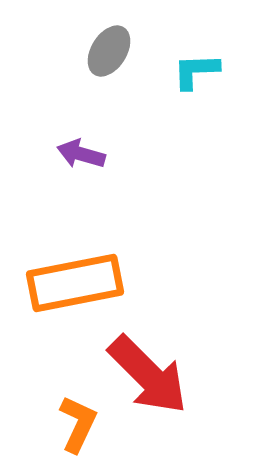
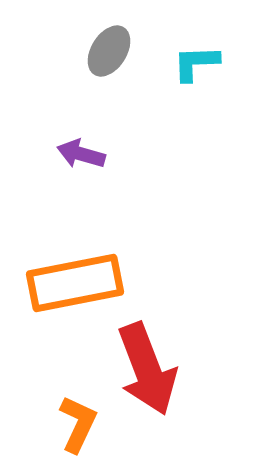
cyan L-shape: moved 8 px up
red arrow: moved 1 px left, 6 px up; rotated 24 degrees clockwise
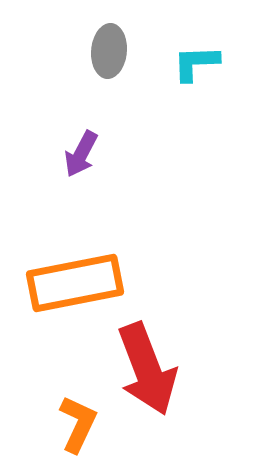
gray ellipse: rotated 27 degrees counterclockwise
purple arrow: rotated 78 degrees counterclockwise
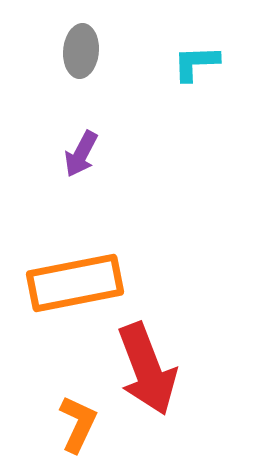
gray ellipse: moved 28 px left
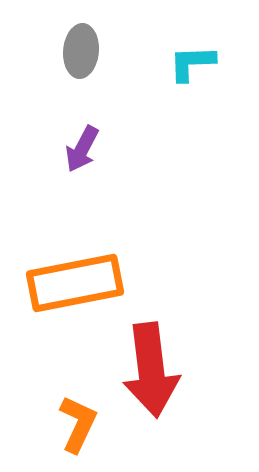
cyan L-shape: moved 4 px left
purple arrow: moved 1 px right, 5 px up
red arrow: moved 4 px right, 1 px down; rotated 14 degrees clockwise
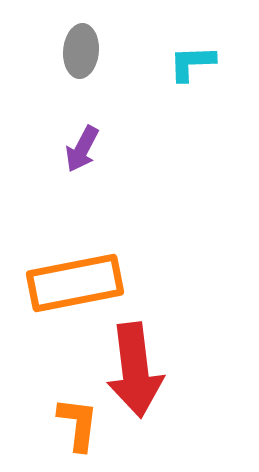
red arrow: moved 16 px left
orange L-shape: rotated 18 degrees counterclockwise
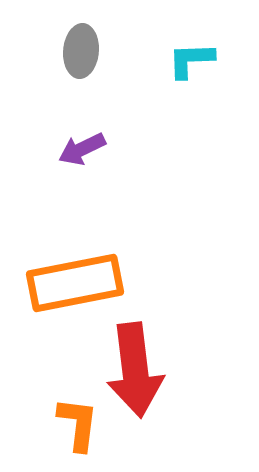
cyan L-shape: moved 1 px left, 3 px up
purple arrow: rotated 36 degrees clockwise
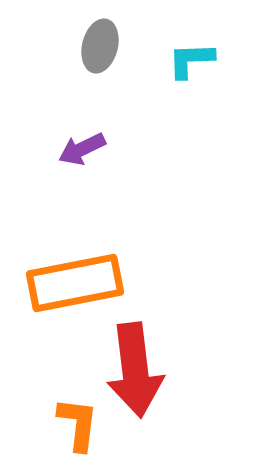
gray ellipse: moved 19 px right, 5 px up; rotated 9 degrees clockwise
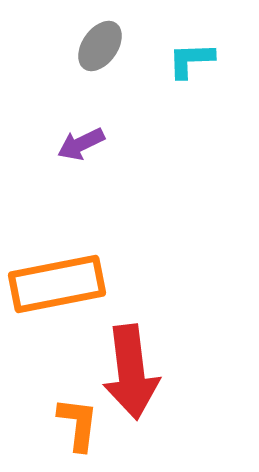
gray ellipse: rotated 21 degrees clockwise
purple arrow: moved 1 px left, 5 px up
orange rectangle: moved 18 px left, 1 px down
red arrow: moved 4 px left, 2 px down
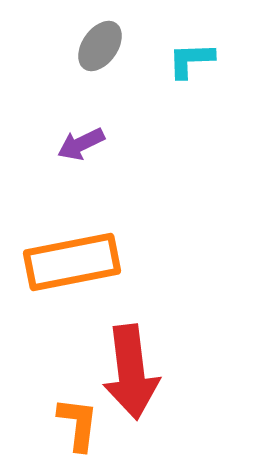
orange rectangle: moved 15 px right, 22 px up
